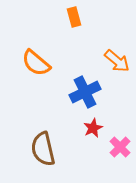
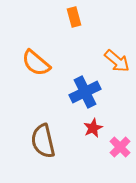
brown semicircle: moved 8 px up
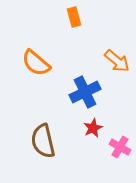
pink cross: rotated 15 degrees counterclockwise
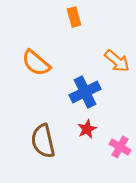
red star: moved 6 px left, 1 px down
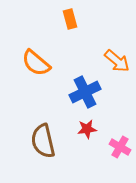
orange rectangle: moved 4 px left, 2 px down
red star: rotated 18 degrees clockwise
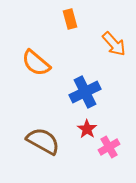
orange arrow: moved 3 px left, 17 px up; rotated 8 degrees clockwise
red star: rotated 30 degrees counterclockwise
brown semicircle: rotated 132 degrees clockwise
pink cross: moved 11 px left; rotated 30 degrees clockwise
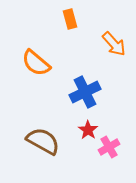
red star: moved 1 px right, 1 px down
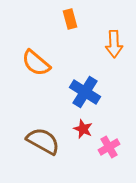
orange arrow: rotated 40 degrees clockwise
blue cross: rotated 32 degrees counterclockwise
red star: moved 5 px left, 1 px up; rotated 12 degrees counterclockwise
